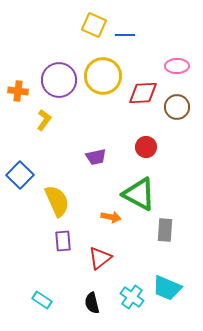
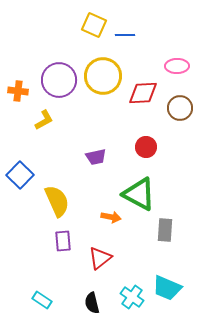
brown circle: moved 3 px right, 1 px down
yellow L-shape: rotated 25 degrees clockwise
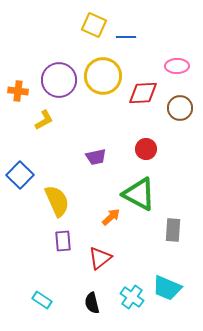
blue line: moved 1 px right, 2 px down
red circle: moved 2 px down
orange arrow: rotated 54 degrees counterclockwise
gray rectangle: moved 8 px right
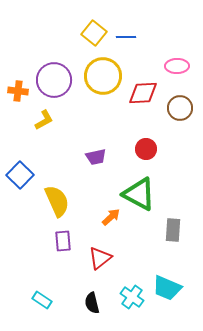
yellow square: moved 8 px down; rotated 15 degrees clockwise
purple circle: moved 5 px left
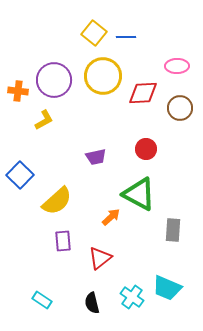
yellow semicircle: rotated 72 degrees clockwise
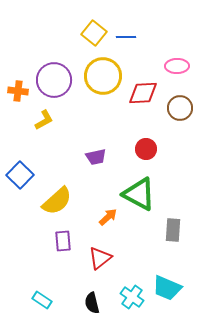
orange arrow: moved 3 px left
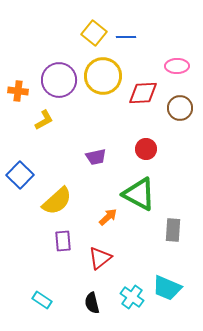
purple circle: moved 5 px right
